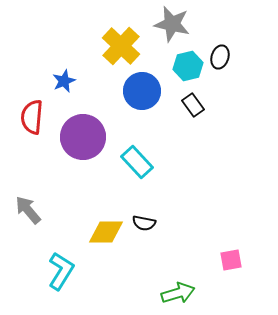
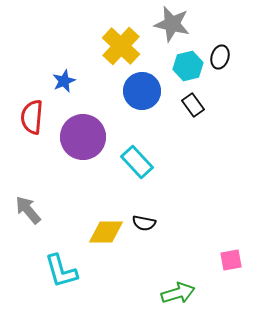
cyan L-shape: rotated 132 degrees clockwise
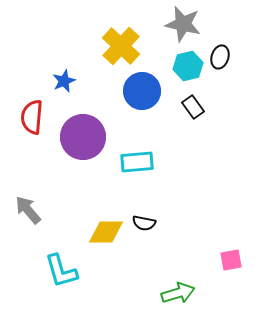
gray star: moved 11 px right
black rectangle: moved 2 px down
cyan rectangle: rotated 52 degrees counterclockwise
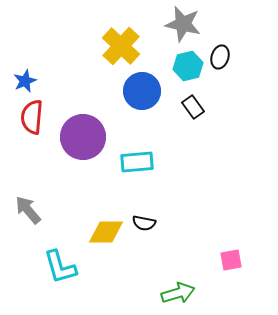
blue star: moved 39 px left
cyan L-shape: moved 1 px left, 4 px up
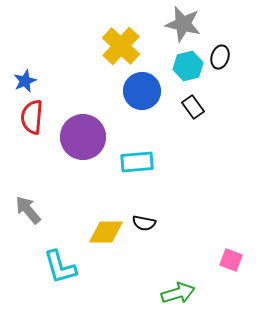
pink square: rotated 30 degrees clockwise
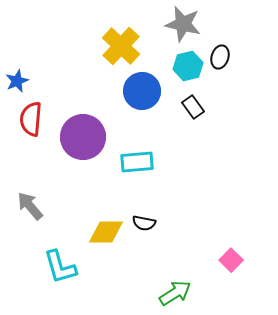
blue star: moved 8 px left
red semicircle: moved 1 px left, 2 px down
gray arrow: moved 2 px right, 4 px up
pink square: rotated 25 degrees clockwise
green arrow: moved 3 px left; rotated 16 degrees counterclockwise
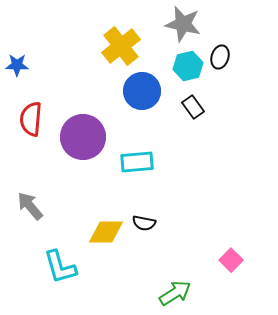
yellow cross: rotated 9 degrees clockwise
blue star: moved 16 px up; rotated 25 degrees clockwise
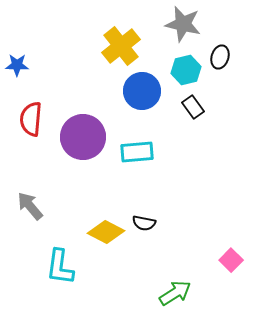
cyan hexagon: moved 2 px left, 4 px down
cyan rectangle: moved 10 px up
yellow diamond: rotated 27 degrees clockwise
cyan L-shape: rotated 24 degrees clockwise
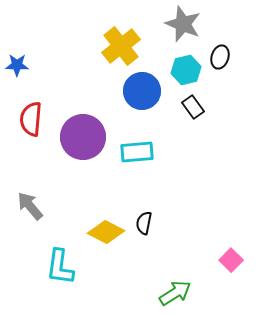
gray star: rotated 9 degrees clockwise
black semicircle: rotated 90 degrees clockwise
